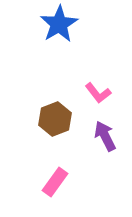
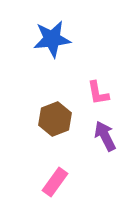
blue star: moved 7 px left, 15 px down; rotated 24 degrees clockwise
pink L-shape: rotated 28 degrees clockwise
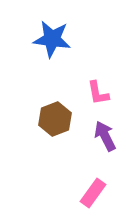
blue star: rotated 15 degrees clockwise
pink rectangle: moved 38 px right, 11 px down
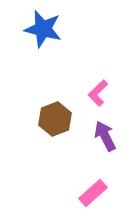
blue star: moved 9 px left, 10 px up; rotated 6 degrees clockwise
pink L-shape: rotated 56 degrees clockwise
pink rectangle: rotated 12 degrees clockwise
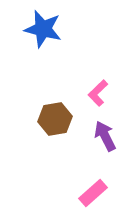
brown hexagon: rotated 12 degrees clockwise
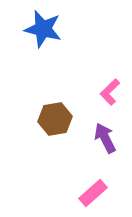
pink L-shape: moved 12 px right, 1 px up
purple arrow: moved 2 px down
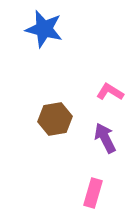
blue star: moved 1 px right
pink L-shape: rotated 76 degrees clockwise
pink rectangle: rotated 32 degrees counterclockwise
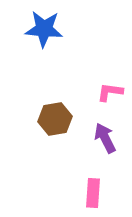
blue star: rotated 9 degrees counterclockwise
pink L-shape: rotated 24 degrees counterclockwise
pink rectangle: rotated 12 degrees counterclockwise
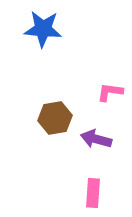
blue star: moved 1 px left
brown hexagon: moved 1 px up
purple arrow: moved 9 px left, 1 px down; rotated 48 degrees counterclockwise
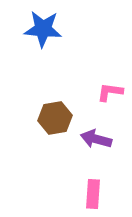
pink rectangle: moved 1 px down
